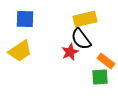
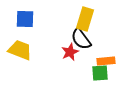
yellow rectangle: rotated 60 degrees counterclockwise
yellow trapezoid: moved 1 px up; rotated 125 degrees counterclockwise
orange rectangle: rotated 42 degrees counterclockwise
green square: moved 4 px up
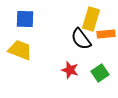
yellow rectangle: moved 6 px right
red star: moved 18 px down; rotated 30 degrees counterclockwise
orange rectangle: moved 27 px up
green square: rotated 30 degrees counterclockwise
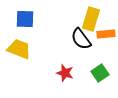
yellow trapezoid: moved 1 px left, 1 px up
red star: moved 5 px left, 3 px down
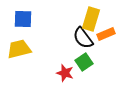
blue square: moved 2 px left
orange rectangle: rotated 18 degrees counterclockwise
black semicircle: moved 2 px right, 1 px up
yellow trapezoid: rotated 35 degrees counterclockwise
green square: moved 16 px left, 11 px up
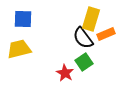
red star: rotated 12 degrees clockwise
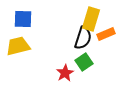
black semicircle: rotated 125 degrees counterclockwise
yellow trapezoid: moved 1 px left, 3 px up
red star: rotated 12 degrees clockwise
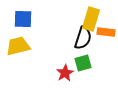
orange rectangle: moved 2 px up; rotated 30 degrees clockwise
green square: moved 1 px left, 1 px down; rotated 18 degrees clockwise
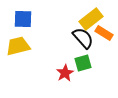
yellow rectangle: rotated 35 degrees clockwise
orange rectangle: moved 2 px left, 1 px down; rotated 24 degrees clockwise
black semicircle: rotated 60 degrees counterclockwise
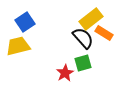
blue square: moved 2 px right, 3 px down; rotated 36 degrees counterclockwise
